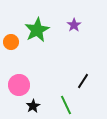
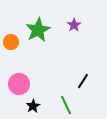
green star: moved 1 px right
pink circle: moved 1 px up
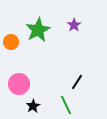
black line: moved 6 px left, 1 px down
